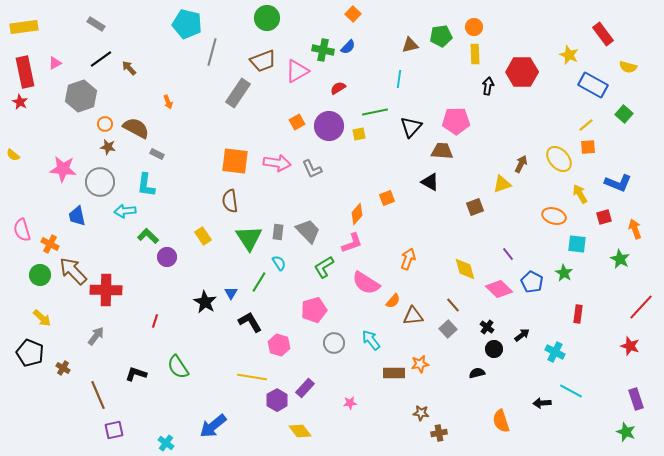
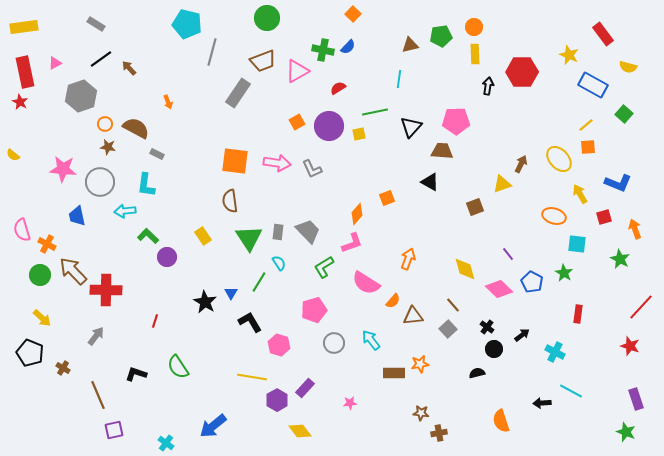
orange cross at (50, 244): moved 3 px left
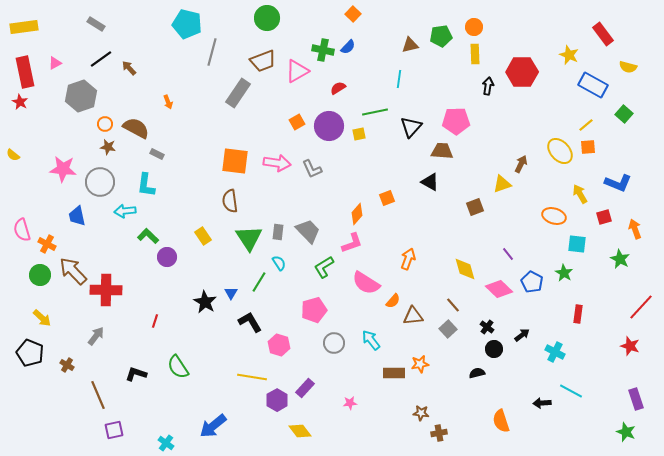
yellow ellipse at (559, 159): moved 1 px right, 8 px up
brown cross at (63, 368): moved 4 px right, 3 px up
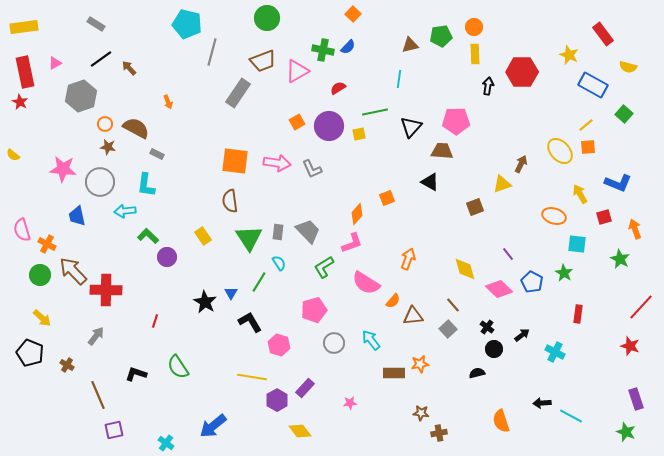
cyan line at (571, 391): moved 25 px down
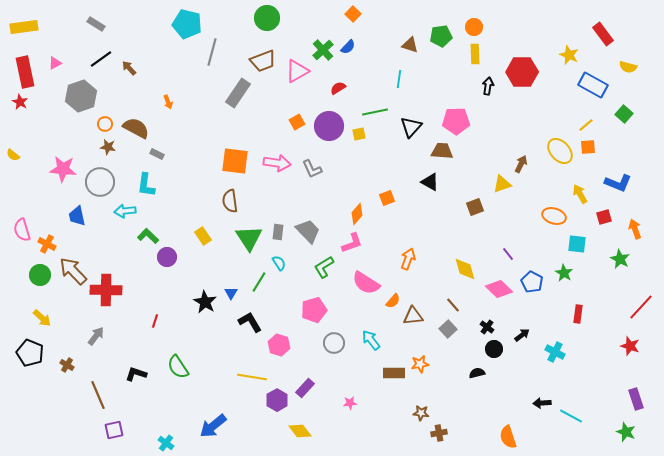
brown triangle at (410, 45): rotated 30 degrees clockwise
green cross at (323, 50): rotated 35 degrees clockwise
orange semicircle at (501, 421): moved 7 px right, 16 px down
